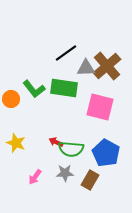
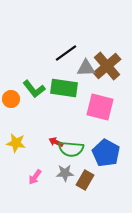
yellow star: rotated 12 degrees counterclockwise
brown rectangle: moved 5 px left
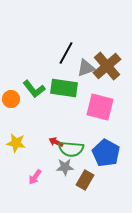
black line: rotated 25 degrees counterclockwise
gray triangle: rotated 18 degrees counterclockwise
gray star: moved 6 px up
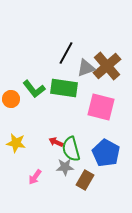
pink square: moved 1 px right
green semicircle: rotated 70 degrees clockwise
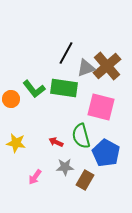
green semicircle: moved 10 px right, 13 px up
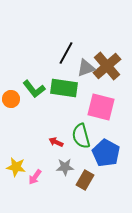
yellow star: moved 24 px down
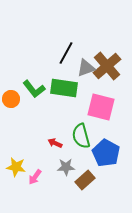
red arrow: moved 1 px left, 1 px down
gray star: moved 1 px right
brown rectangle: rotated 18 degrees clockwise
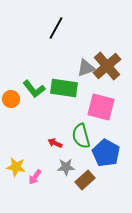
black line: moved 10 px left, 25 px up
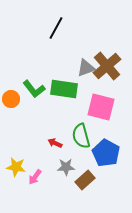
green rectangle: moved 1 px down
